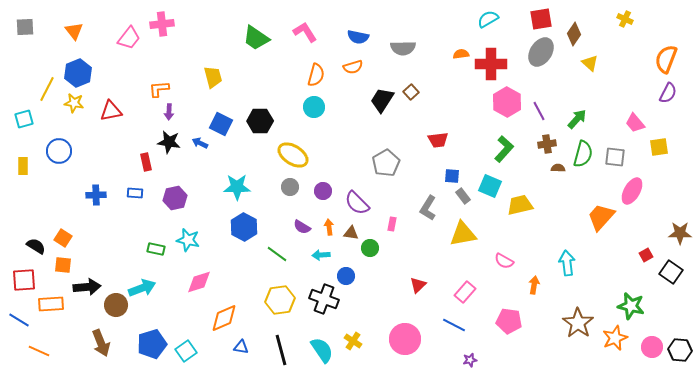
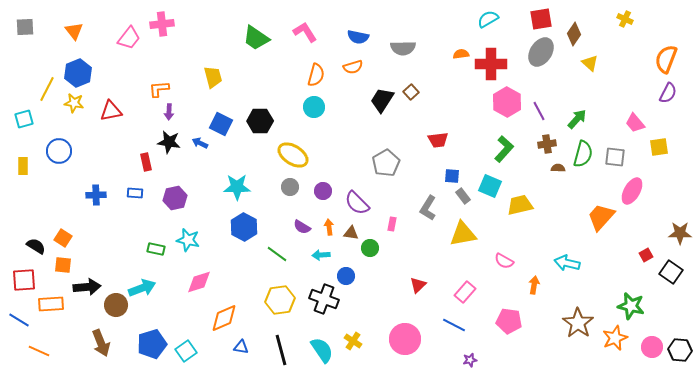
cyan arrow at (567, 263): rotated 70 degrees counterclockwise
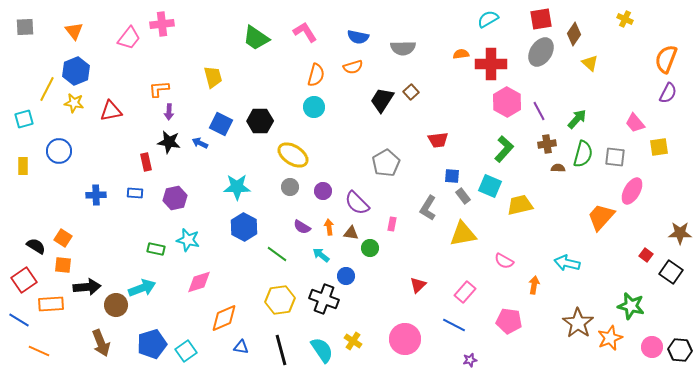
blue hexagon at (78, 73): moved 2 px left, 2 px up
cyan arrow at (321, 255): rotated 42 degrees clockwise
red square at (646, 255): rotated 24 degrees counterclockwise
red square at (24, 280): rotated 30 degrees counterclockwise
orange star at (615, 338): moved 5 px left
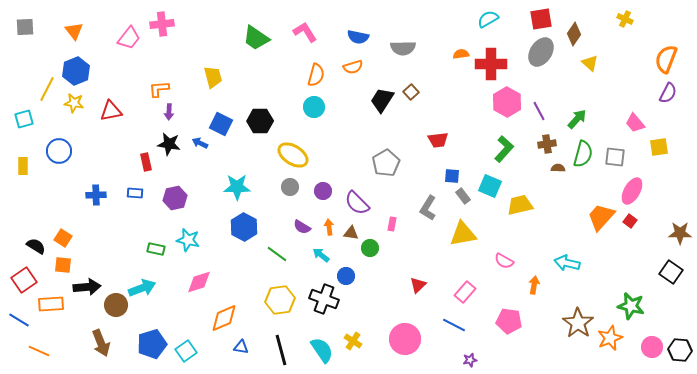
black star at (169, 142): moved 2 px down
red square at (646, 255): moved 16 px left, 34 px up
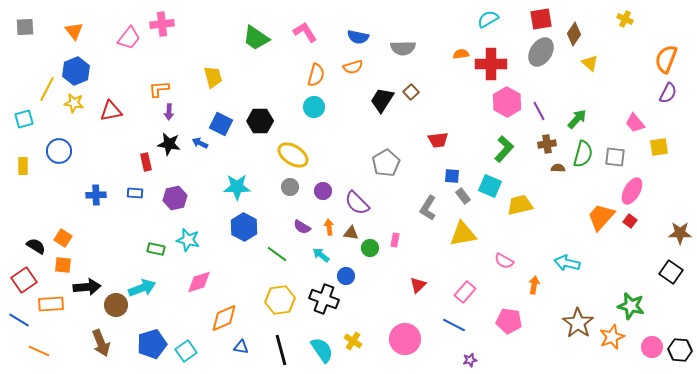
pink rectangle at (392, 224): moved 3 px right, 16 px down
orange star at (610, 338): moved 2 px right, 1 px up
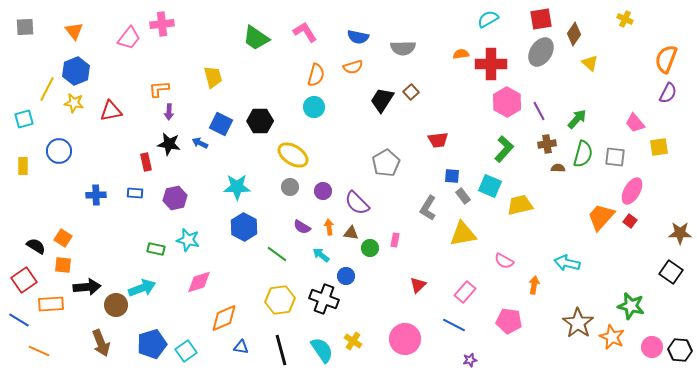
orange star at (612, 337): rotated 25 degrees counterclockwise
